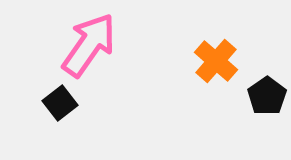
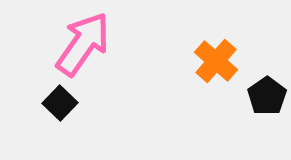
pink arrow: moved 6 px left, 1 px up
black square: rotated 8 degrees counterclockwise
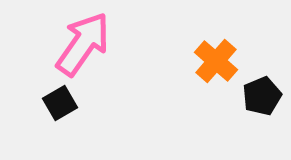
black pentagon: moved 5 px left; rotated 12 degrees clockwise
black square: rotated 16 degrees clockwise
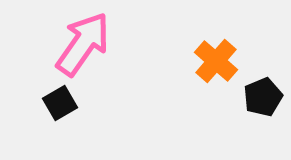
black pentagon: moved 1 px right, 1 px down
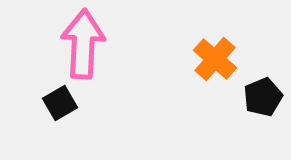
pink arrow: rotated 32 degrees counterclockwise
orange cross: moved 1 px left, 2 px up
